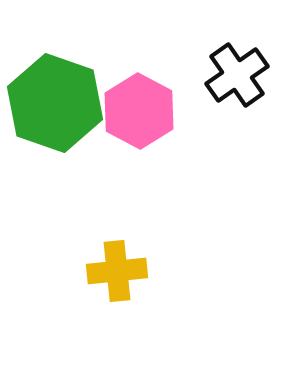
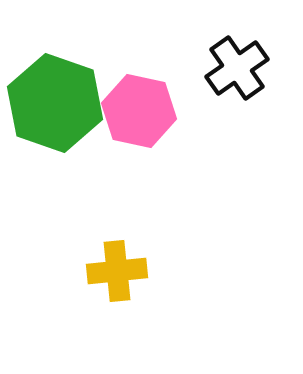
black cross: moved 7 px up
pink hexagon: rotated 16 degrees counterclockwise
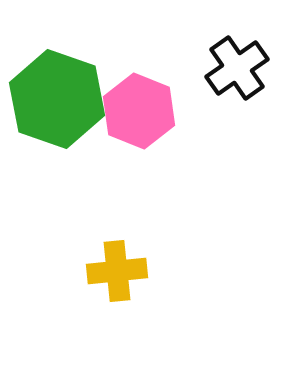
green hexagon: moved 2 px right, 4 px up
pink hexagon: rotated 10 degrees clockwise
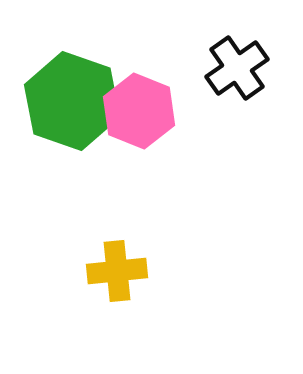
green hexagon: moved 15 px right, 2 px down
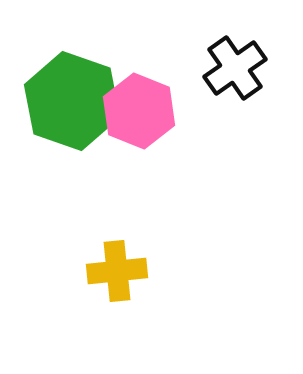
black cross: moved 2 px left
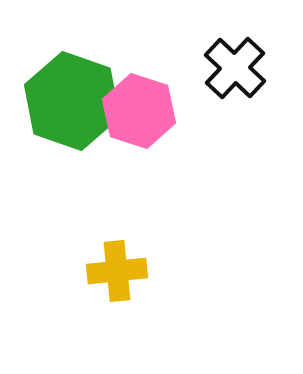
black cross: rotated 12 degrees counterclockwise
pink hexagon: rotated 4 degrees counterclockwise
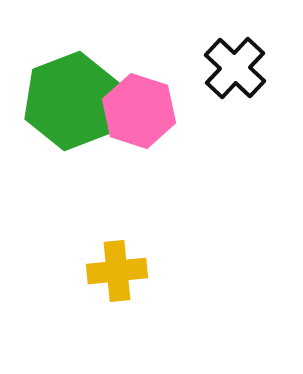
green hexagon: rotated 20 degrees clockwise
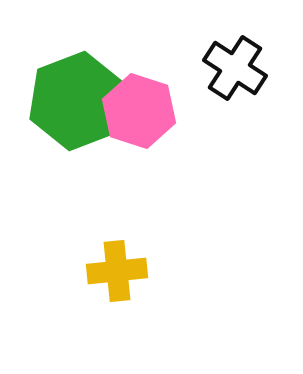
black cross: rotated 10 degrees counterclockwise
green hexagon: moved 5 px right
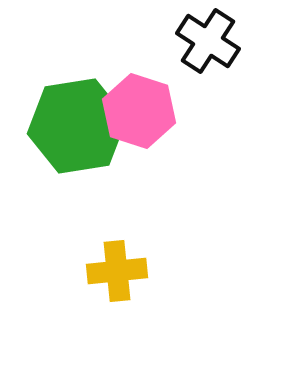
black cross: moved 27 px left, 27 px up
green hexagon: moved 25 px down; rotated 12 degrees clockwise
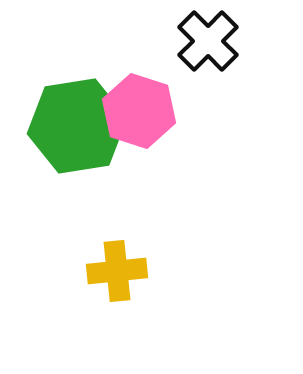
black cross: rotated 12 degrees clockwise
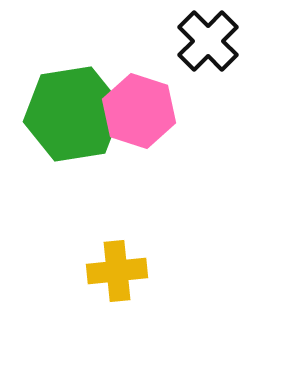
green hexagon: moved 4 px left, 12 px up
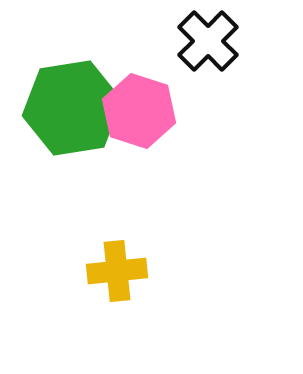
green hexagon: moved 1 px left, 6 px up
